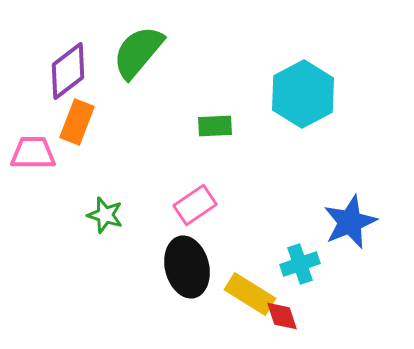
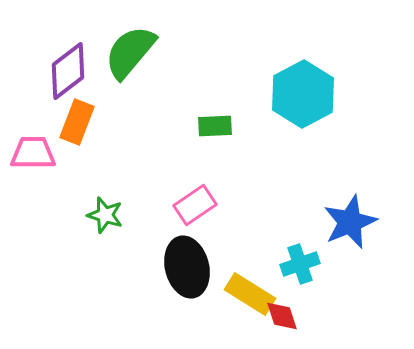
green semicircle: moved 8 px left
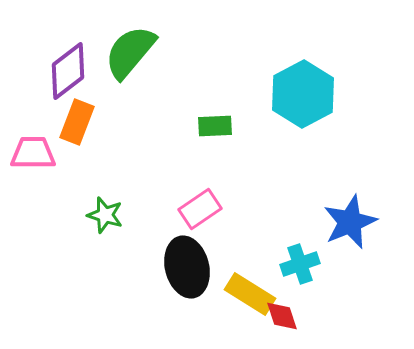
pink rectangle: moved 5 px right, 4 px down
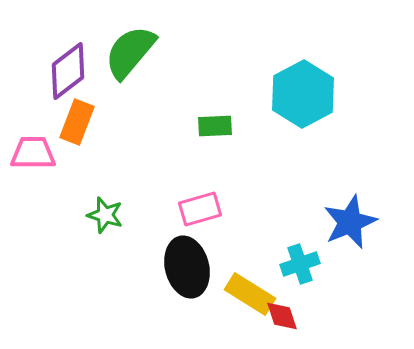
pink rectangle: rotated 18 degrees clockwise
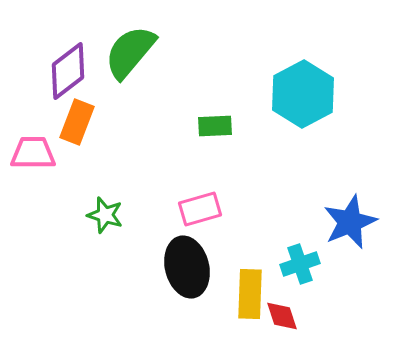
yellow rectangle: rotated 60 degrees clockwise
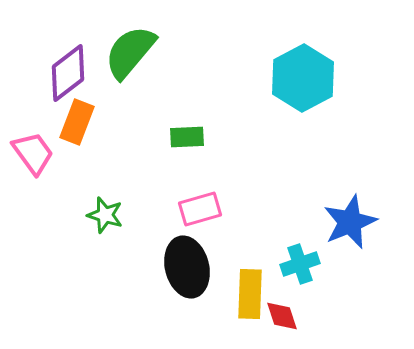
purple diamond: moved 2 px down
cyan hexagon: moved 16 px up
green rectangle: moved 28 px left, 11 px down
pink trapezoid: rotated 54 degrees clockwise
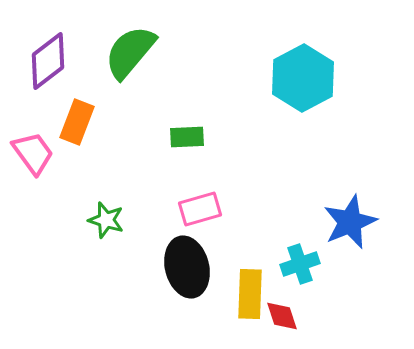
purple diamond: moved 20 px left, 12 px up
green star: moved 1 px right, 5 px down
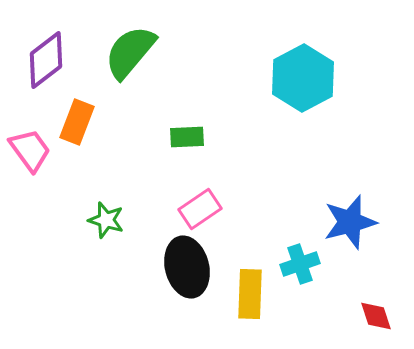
purple diamond: moved 2 px left, 1 px up
pink trapezoid: moved 3 px left, 3 px up
pink rectangle: rotated 18 degrees counterclockwise
blue star: rotated 8 degrees clockwise
red diamond: moved 94 px right
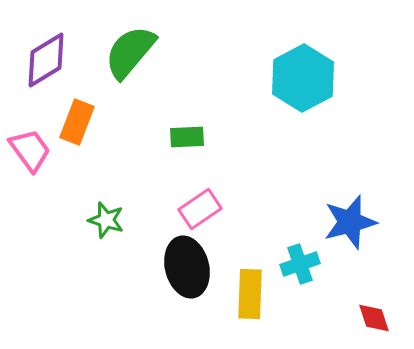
purple diamond: rotated 6 degrees clockwise
red diamond: moved 2 px left, 2 px down
